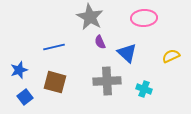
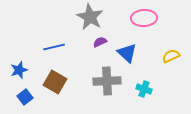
purple semicircle: rotated 88 degrees clockwise
brown square: rotated 15 degrees clockwise
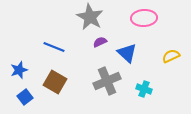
blue line: rotated 35 degrees clockwise
gray cross: rotated 20 degrees counterclockwise
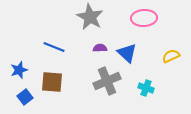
purple semicircle: moved 6 px down; rotated 24 degrees clockwise
brown square: moved 3 px left; rotated 25 degrees counterclockwise
cyan cross: moved 2 px right, 1 px up
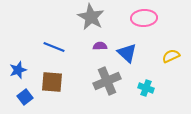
gray star: moved 1 px right
purple semicircle: moved 2 px up
blue star: moved 1 px left
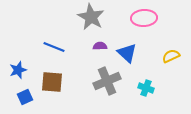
blue square: rotated 14 degrees clockwise
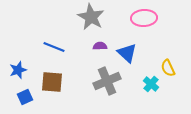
yellow semicircle: moved 3 px left, 12 px down; rotated 90 degrees counterclockwise
cyan cross: moved 5 px right, 4 px up; rotated 21 degrees clockwise
